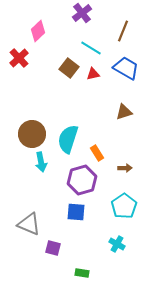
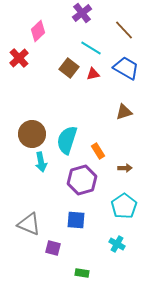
brown line: moved 1 px right, 1 px up; rotated 65 degrees counterclockwise
cyan semicircle: moved 1 px left, 1 px down
orange rectangle: moved 1 px right, 2 px up
blue square: moved 8 px down
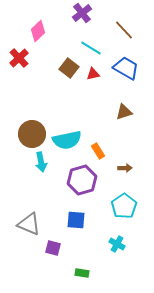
cyan semicircle: rotated 120 degrees counterclockwise
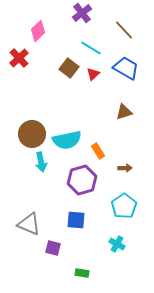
red triangle: rotated 32 degrees counterclockwise
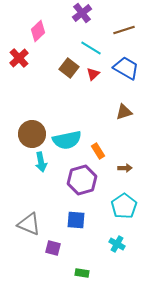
brown line: rotated 65 degrees counterclockwise
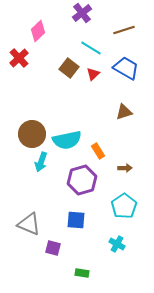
cyan arrow: rotated 30 degrees clockwise
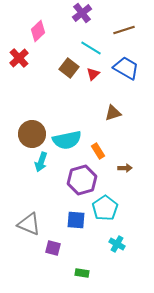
brown triangle: moved 11 px left, 1 px down
cyan pentagon: moved 19 px left, 2 px down
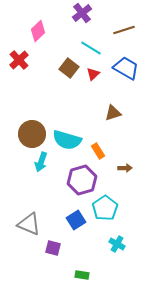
red cross: moved 2 px down
cyan semicircle: rotated 28 degrees clockwise
blue square: rotated 36 degrees counterclockwise
green rectangle: moved 2 px down
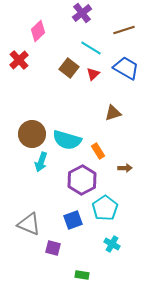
purple hexagon: rotated 12 degrees counterclockwise
blue square: moved 3 px left; rotated 12 degrees clockwise
cyan cross: moved 5 px left
